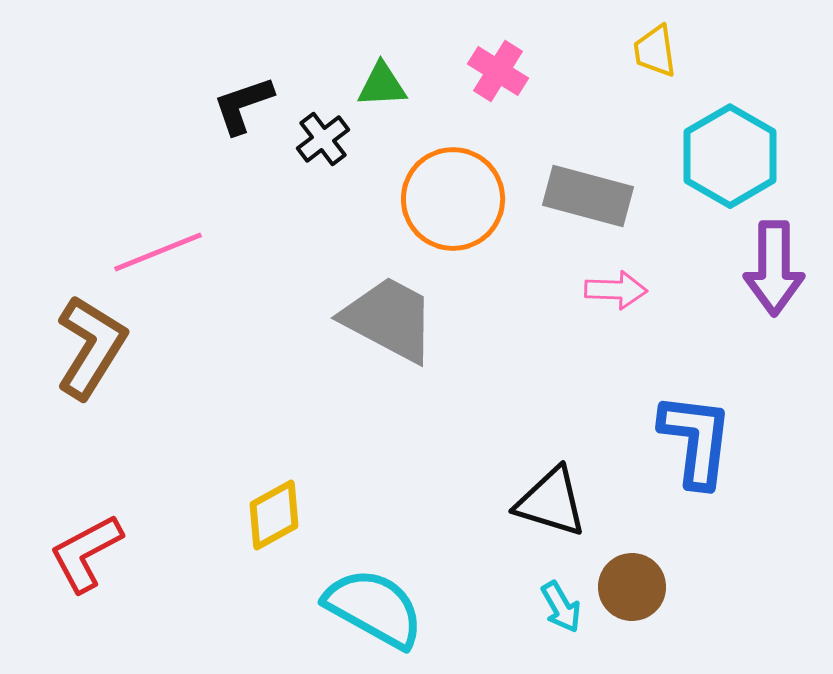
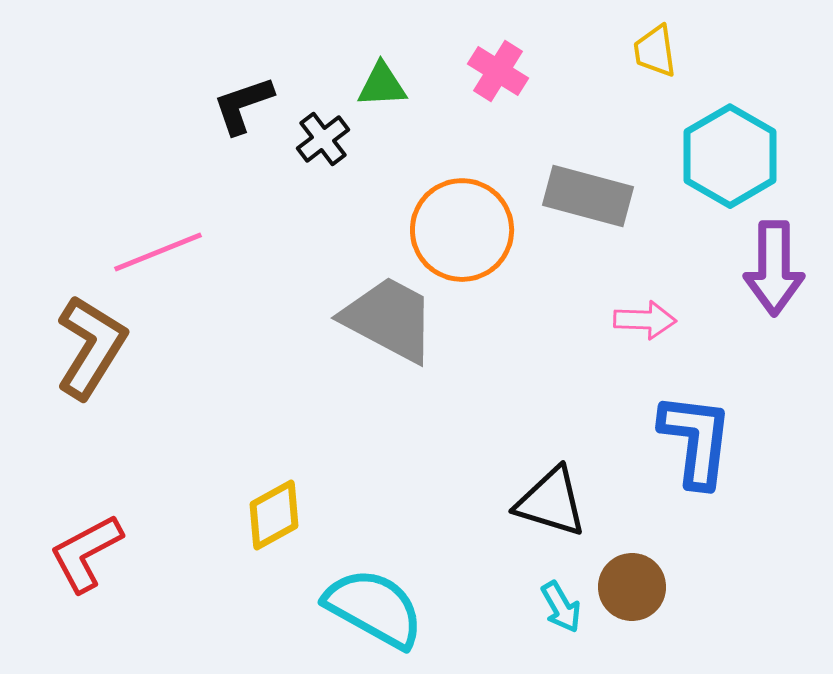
orange circle: moved 9 px right, 31 px down
pink arrow: moved 29 px right, 30 px down
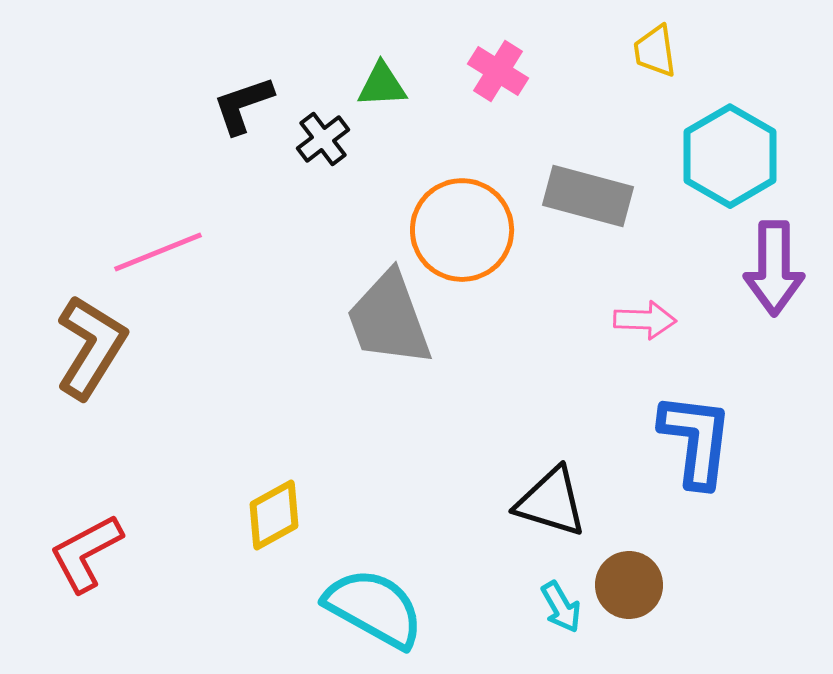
gray trapezoid: rotated 138 degrees counterclockwise
brown circle: moved 3 px left, 2 px up
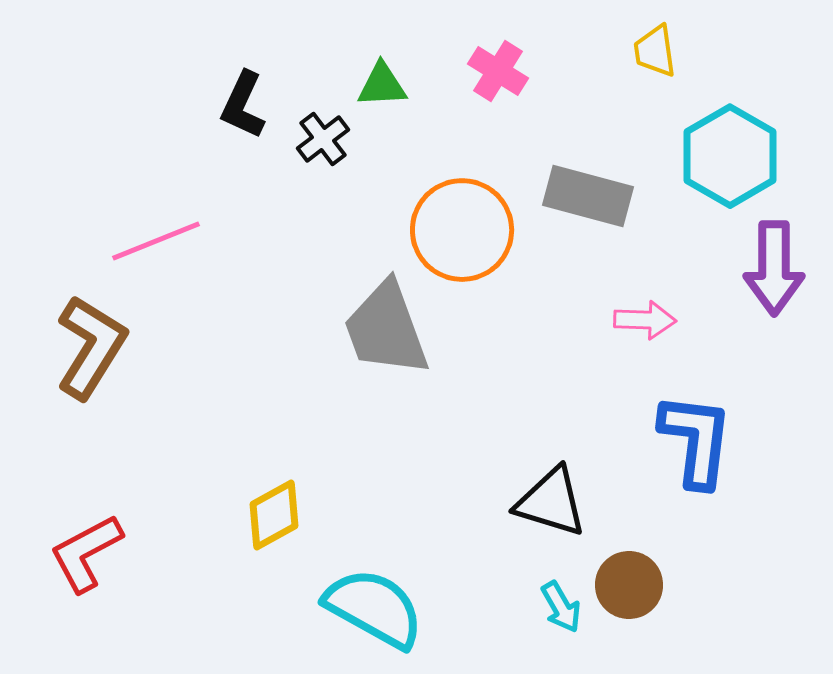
black L-shape: rotated 46 degrees counterclockwise
pink line: moved 2 px left, 11 px up
gray trapezoid: moved 3 px left, 10 px down
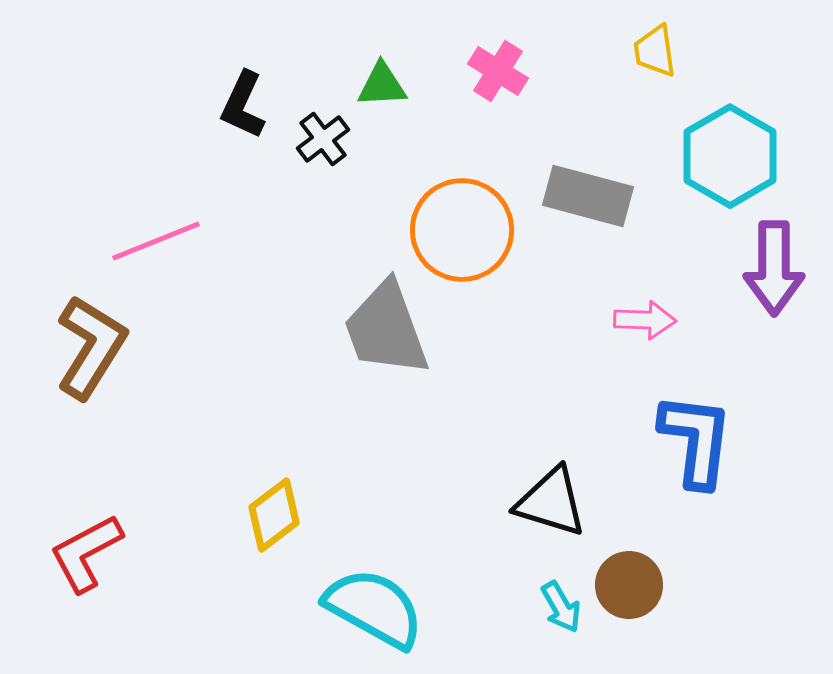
yellow diamond: rotated 8 degrees counterclockwise
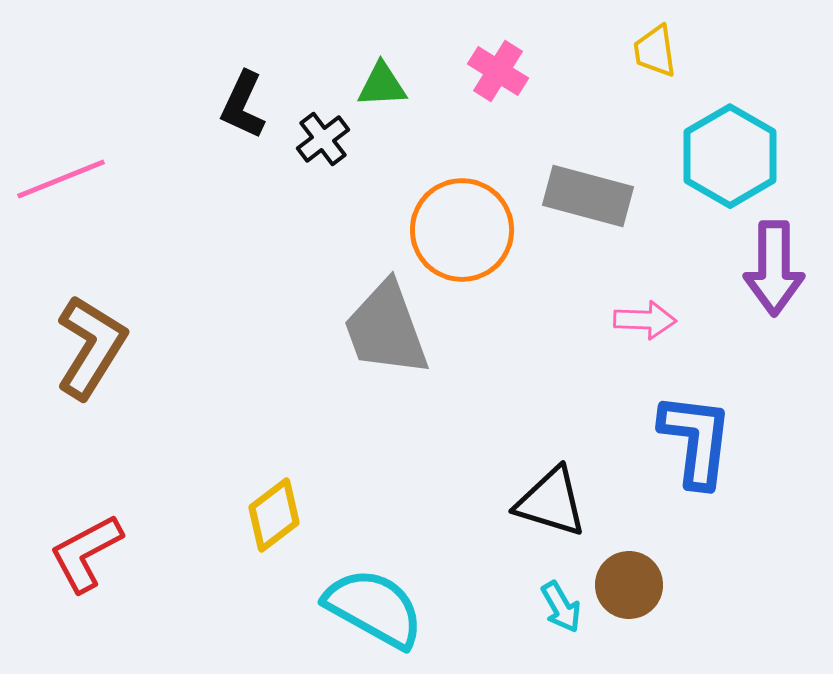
pink line: moved 95 px left, 62 px up
